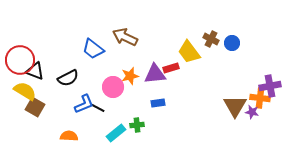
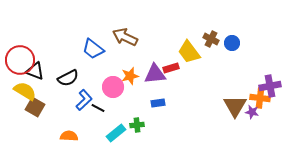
blue L-shape: moved 4 px up; rotated 20 degrees counterclockwise
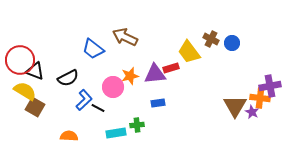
purple star: rotated 16 degrees clockwise
cyan rectangle: rotated 30 degrees clockwise
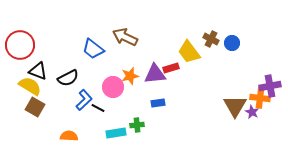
red circle: moved 15 px up
black triangle: moved 3 px right
yellow semicircle: moved 5 px right, 5 px up
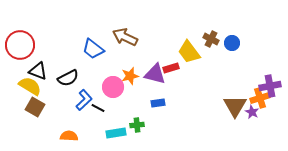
purple triangle: rotated 20 degrees clockwise
orange cross: rotated 24 degrees counterclockwise
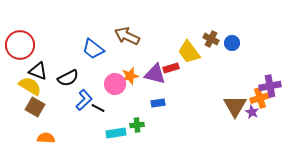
brown arrow: moved 2 px right, 1 px up
pink circle: moved 2 px right, 3 px up
orange semicircle: moved 23 px left, 2 px down
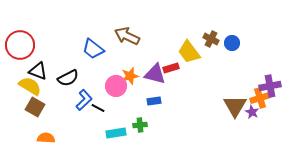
pink circle: moved 1 px right, 2 px down
blue rectangle: moved 4 px left, 2 px up
green cross: moved 3 px right
